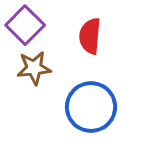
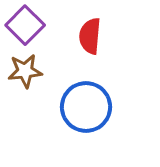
brown star: moved 9 px left, 3 px down
blue circle: moved 5 px left
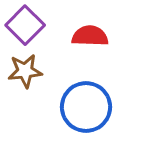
red semicircle: rotated 87 degrees clockwise
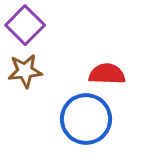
red semicircle: moved 17 px right, 38 px down
blue circle: moved 12 px down
